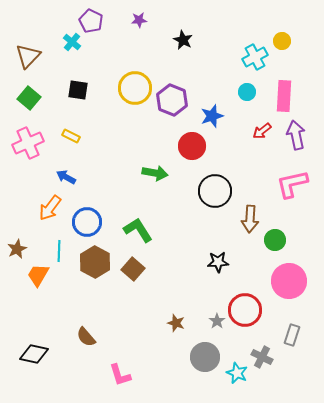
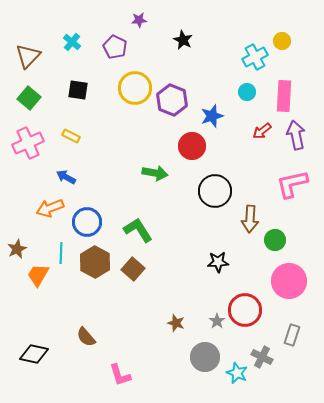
purple pentagon at (91, 21): moved 24 px right, 26 px down
orange arrow at (50, 208): rotated 32 degrees clockwise
cyan line at (59, 251): moved 2 px right, 2 px down
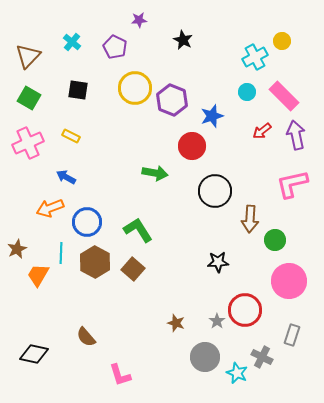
pink rectangle at (284, 96): rotated 48 degrees counterclockwise
green square at (29, 98): rotated 10 degrees counterclockwise
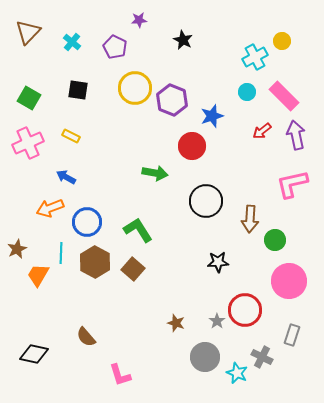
brown triangle at (28, 56): moved 24 px up
black circle at (215, 191): moved 9 px left, 10 px down
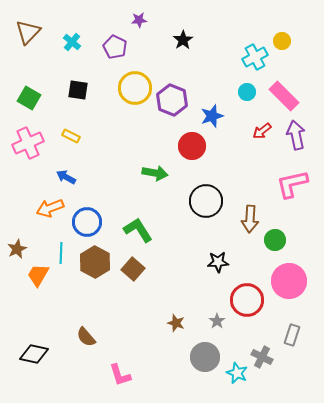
black star at (183, 40): rotated 12 degrees clockwise
red circle at (245, 310): moved 2 px right, 10 px up
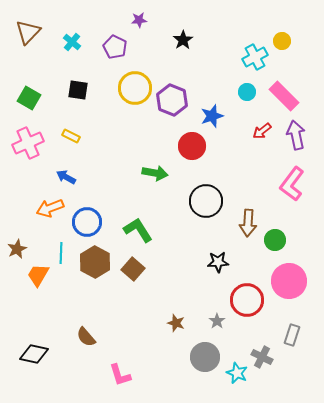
pink L-shape at (292, 184): rotated 40 degrees counterclockwise
brown arrow at (250, 219): moved 2 px left, 4 px down
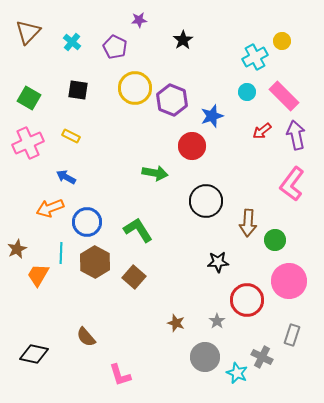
brown square at (133, 269): moved 1 px right, 8 px down
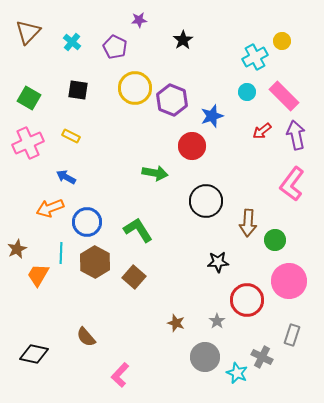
pink L-shape at (120, 375): rotated 60 degrees clockwise
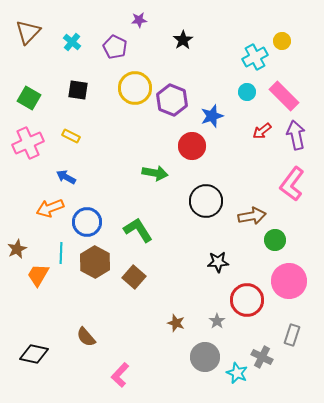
brown arrow at (248, 223): moved 4 px right, 7 px up; rotated 104 degrees counterclockwise
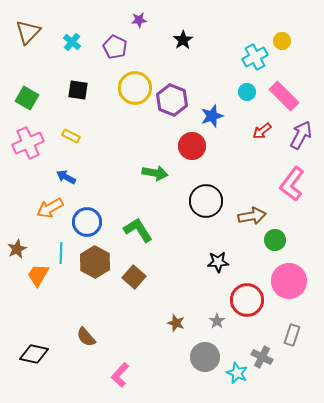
green square at (29, 98): moved 2 px left
purple arrow at (296, 135): moved 5 px right; rotated 40 degrees clockwise
orange arrow at (50, 208): rotated 8 degrees counterclockwise
